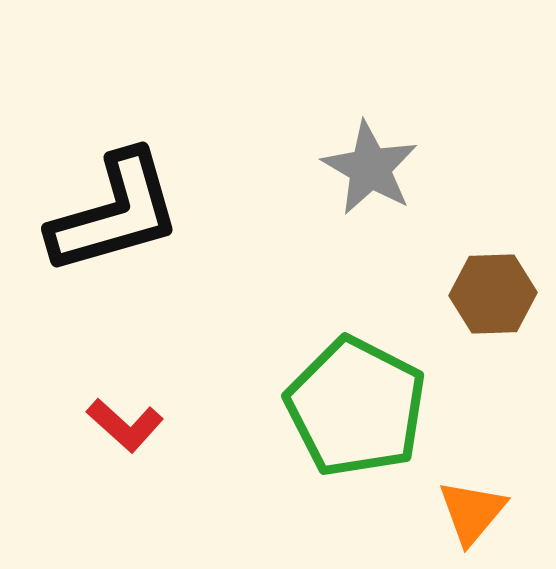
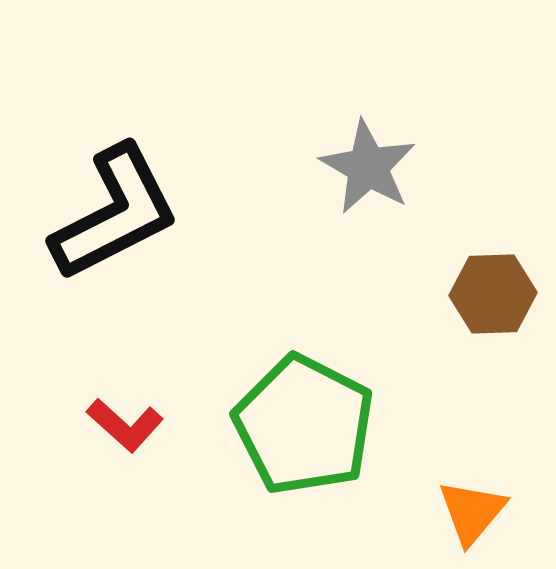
gray star: moved 2 px left, 1 px up
black L-shape: rotated 11 degrees counterclockwise
green pentagon: moved 52 px left, 18 px down
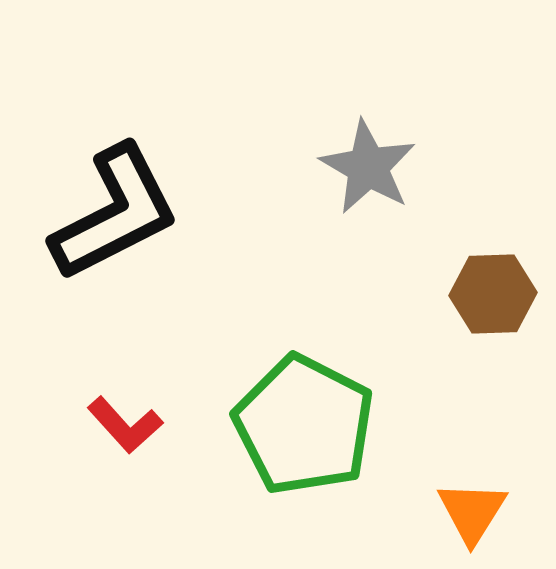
red L-shape: rotated 6 degrees clockwise
orange triangle: rotated 8 degrees counterclockwise
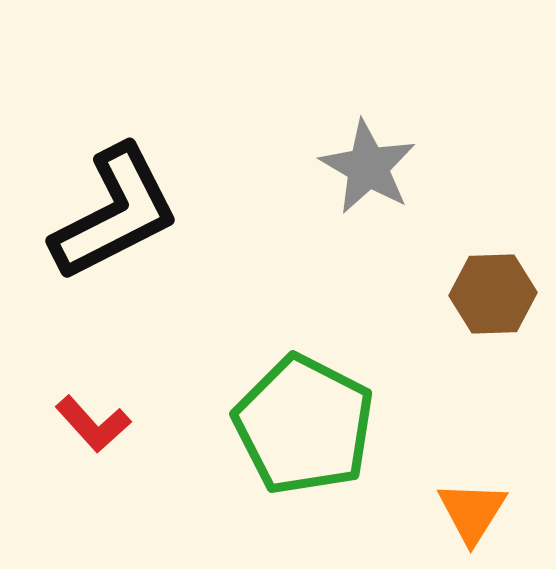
red L-shape: moved 32 px left, 1 px up
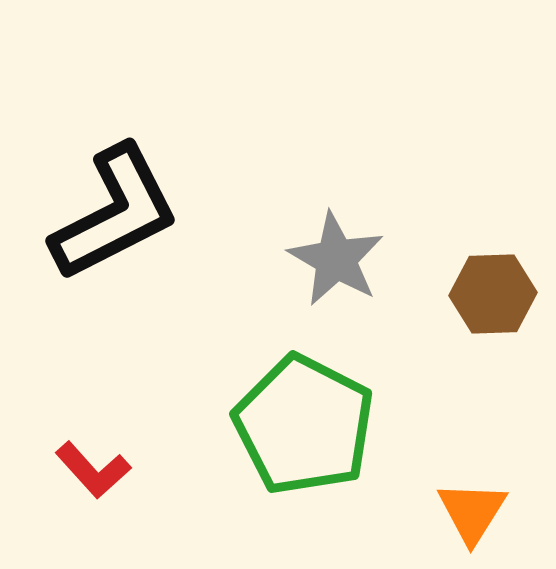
gray star: moved 32 px left, 92 px down
red L-shape: moved 46 px down
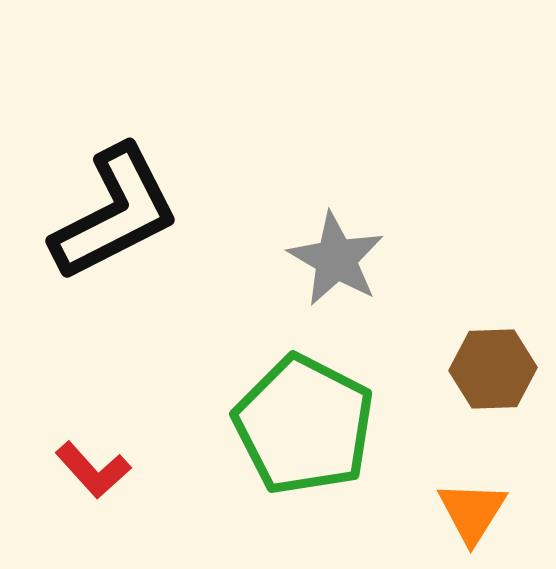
brown hexagon: moved 75 px down
